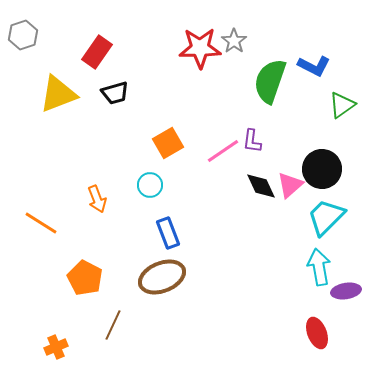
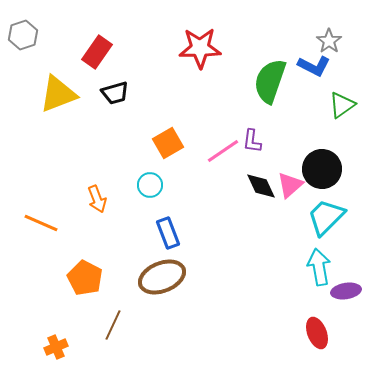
gray star: moved 95 px right
orange line: rotated 8 degrees counterclockwise
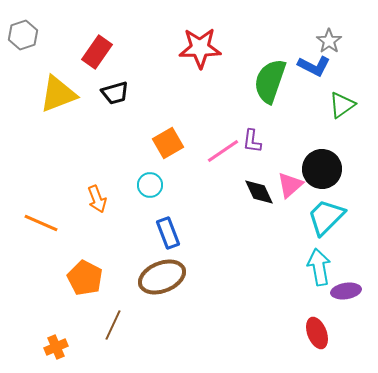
black diamond: moved 2 px left, 6 px down
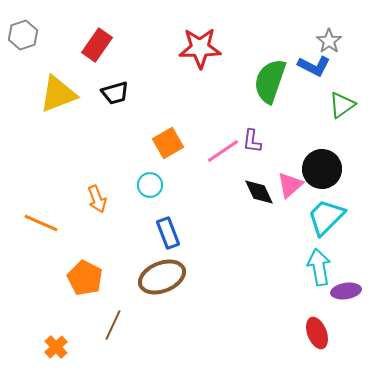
red rectangle: moved 7 px up
orange cross: rotated 20 degrees counterclockwise
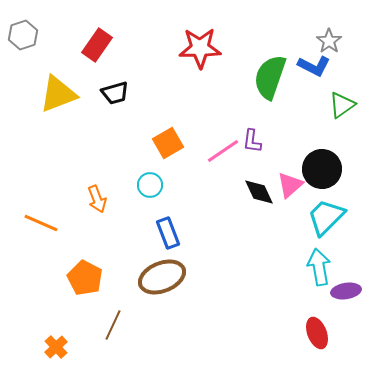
green semicircle: moved 4 px up
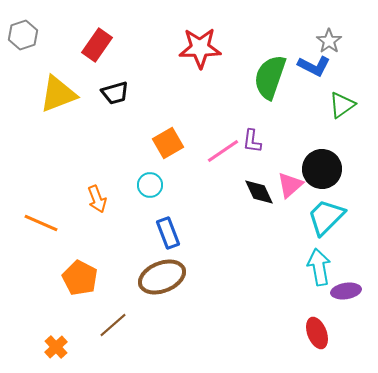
orange pentagon: moved 5 px left
brown line: rotated 24 degrees clockwise
